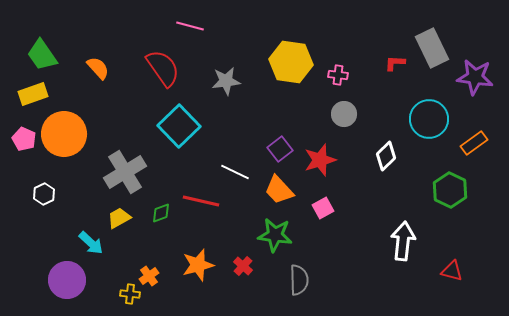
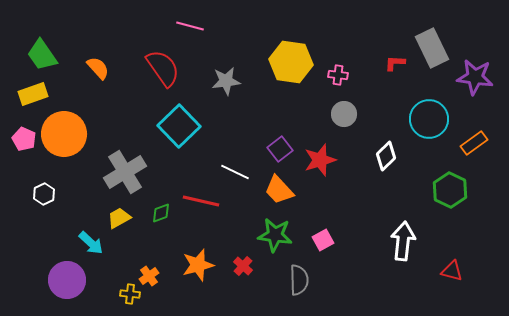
pink square: moved 32 px down
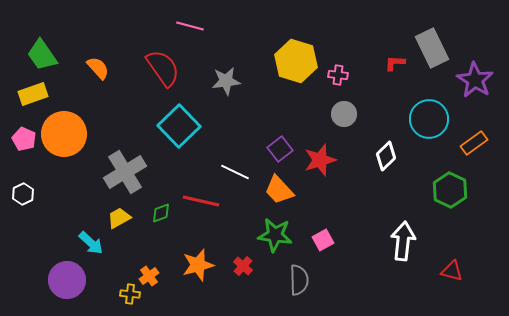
yellow hexagon: moved 5 px right, 1 px up; rotated 9 degrees clockwise
purple star: moved 3 px down; rotated 24 degrees clockwise
white hexagon: moved 21 px left
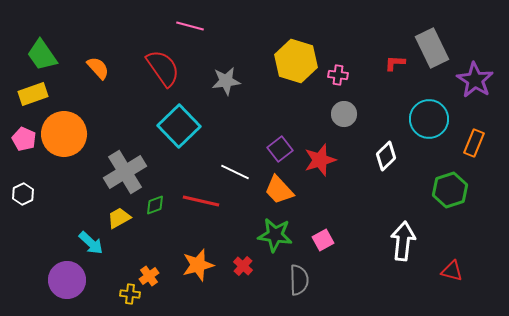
orange rectangle: rotated 32 degrees counterclockwise
green hexagon: rotated 16 degrees clockwise
green diamond: moved 6 px left, 8 px up
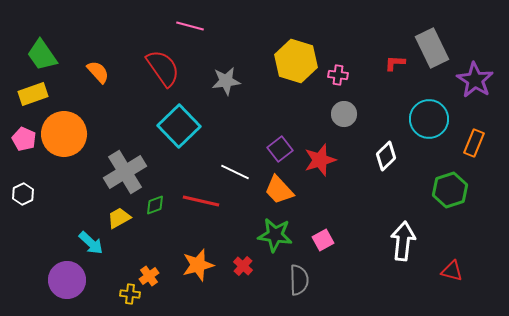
orange semicircle: moved 4 px down
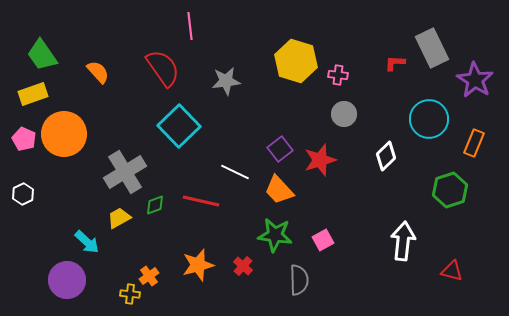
pink line: rotated 68 degrees clockwise
cyan arrow: moved 4 px left, 1 px up
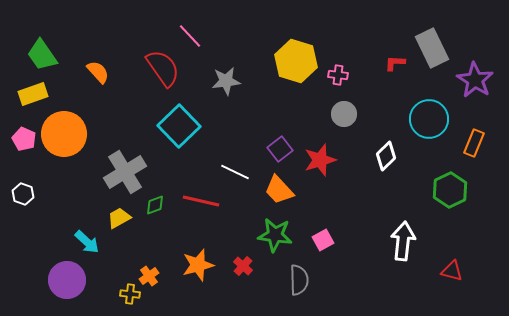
pink line: moved 10 px down; rotated 36 degrees counterclockwise
green hexagon: rotated 8 degrees counterclockwise
white hexagon: rotated 15 degrees counterclockwise
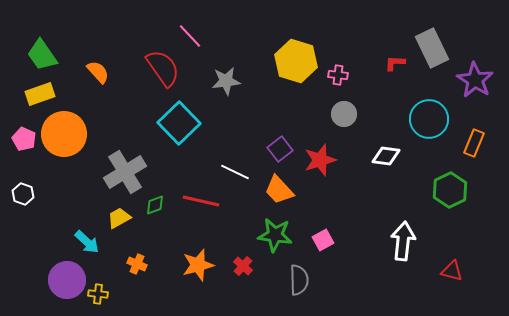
yellow rectangle: moved 7 px right
cyan square: moved 3 px up
white diamond: rotated 52 degrees clockwise
orange cross: moved 12 px left, 12 px up; rotated 30 degrees counterclockwise
yellow cross: moved 32 px left
